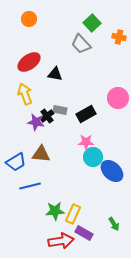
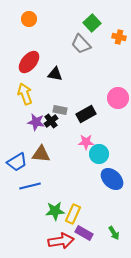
red ellipse: rotated 15 degrees counterclockwise
black cross: moved 4 px right, 5 px down
cyan circle: moved 6 px right, 3 px up
blue trapezoid: moved 1 px right
blue ellipse: moved 8 px down
green arrow: moved 9 px down
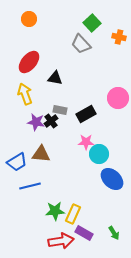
black triangle: moved 4 px down
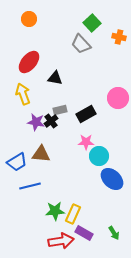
yellow arrow: moved 2 px left
gray rectangle: rotated 24 degrees counterclockwise
cyan circle: moved 2 px down
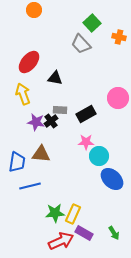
orange circle: moved 5 px right, 9 px up
gray rectangle: rotated 16 degrees clockwise
blue trapezoid: rotated 50 degrees counterclockwise
green star: moved 2 px down
red arrow: rotated 15 degrees counterclockwise
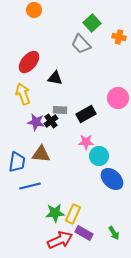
red arrow: moved 1 px left, 1 px up
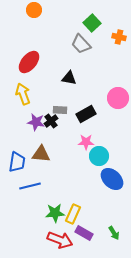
black triangle: moved 14 px right
red arrow: rotated 45 degrees clockwise
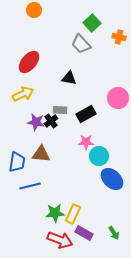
yellow arrow: rotated 85 degrees clockwise
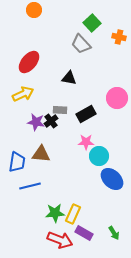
pink circle: moved 1 px left
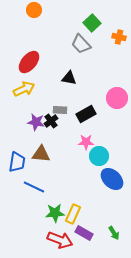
yellow arrow: moved 1 px right, 5 px up
blue line: moved 4 px right, 1 px down; rotated 40 degrees clockwise
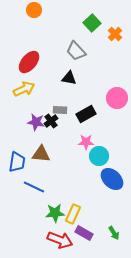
orange cross: moved 4 px left, 3 px up; rotated 32 degrees clockwise
gray trapezoid: moved 5 px left, 7 px down
